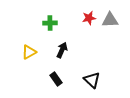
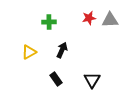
green cross: moved 1 px left, 1 px up
black triangle: rotated 18 degrees clockwise
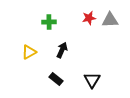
black rectangle: rotated 16 degrees counterclockwise
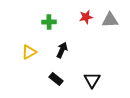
red star: moved 3 px left, 1 px up
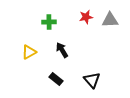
black arrow: rotated 56 degrees counterclockwise
black triangle: rotated 12 degrees counterclockwise
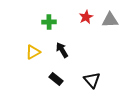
red star: rotated 16 degrees counterclockwise
yellow triangle: moved 4 px right
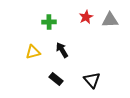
yellow triangle: rotated 14 degrees clockwise
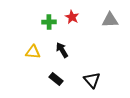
red star: moved 14 px left; rotated 16 degrees counterclockwise
yellow triangle: rotated 21 degrees clockwise
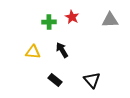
black rectangle: moved 1 px left, 1 px down
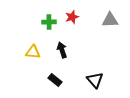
red star: rotated 24 degrees clockwise
black arrow: rotated 14 degrees clockwise
black triangle: moved 3 px right
